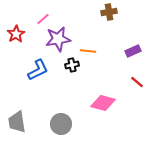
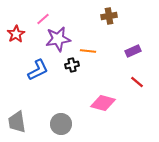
brown cross: moved 4 px down
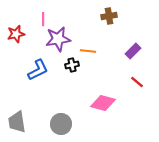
pink line: rotated 48 degrees counterclockwise
red star: rotated 18 degrees clockwise
purple rectangle: rotated 21 degrees counterclockwise
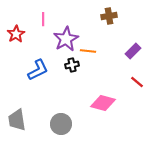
red star: rotated 18 degrees counterclockwise
purple star: moved 8 px right; rotated 20 degrees counterclockwise
gray trapezoid: moved 2 px up
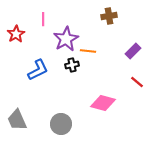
gray trapezoid: rotated 15 degrees counterclockwise
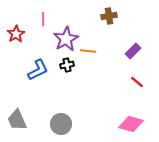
black cross: moved 5 px left
pink diamond: moved 28 px right, 21 px down
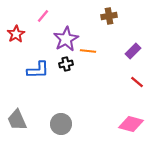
pink line: moved 3 px up; rotated 40 degrees clockwise
black cross: moved 1 px left, 1 px up
blue L-shape: rotated 25 degrees clockwise
